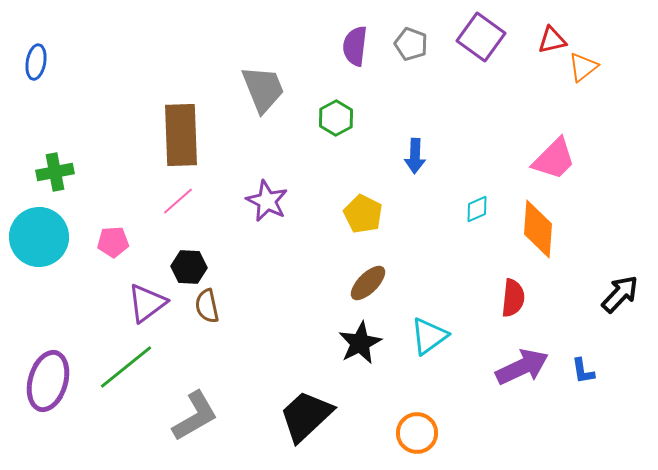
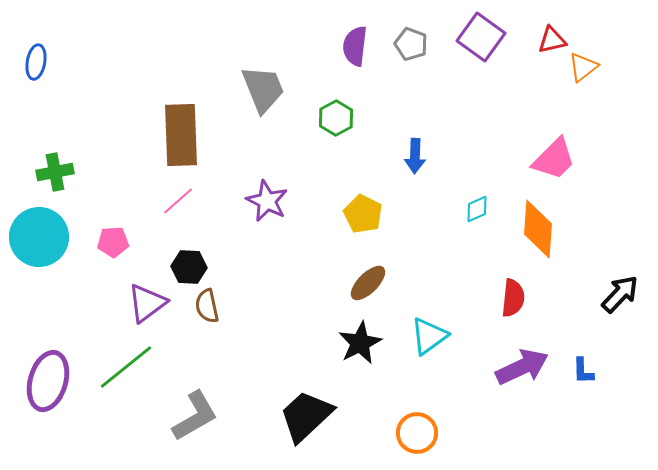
blue L-shape: rotated 8 degrees clockwise
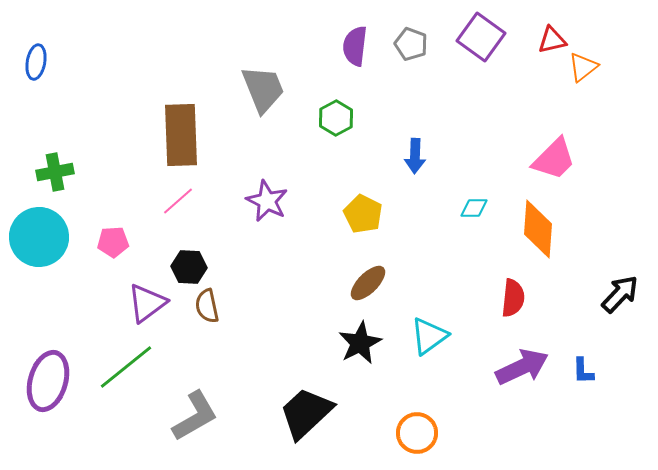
cyan diamond: moved 3 px left, 1 px up; rotated 24 degrees clockwise
black trapezoid: moved 3 px up
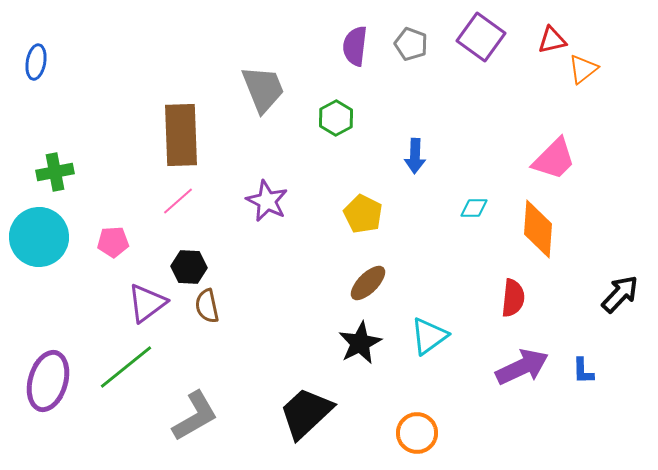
orange triangle: moved 2 px down
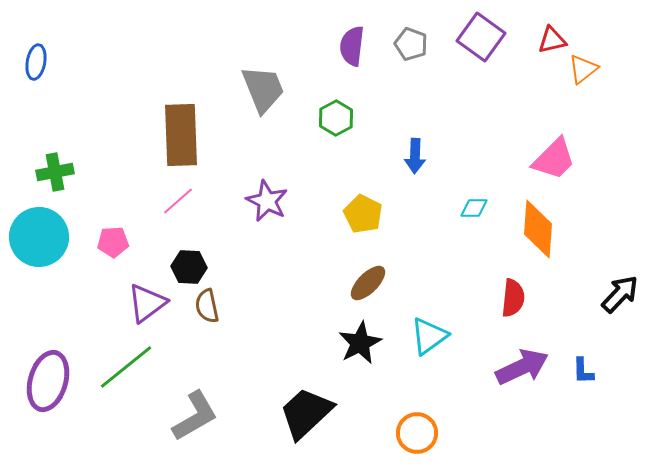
purple semicircle: moved 3 px left
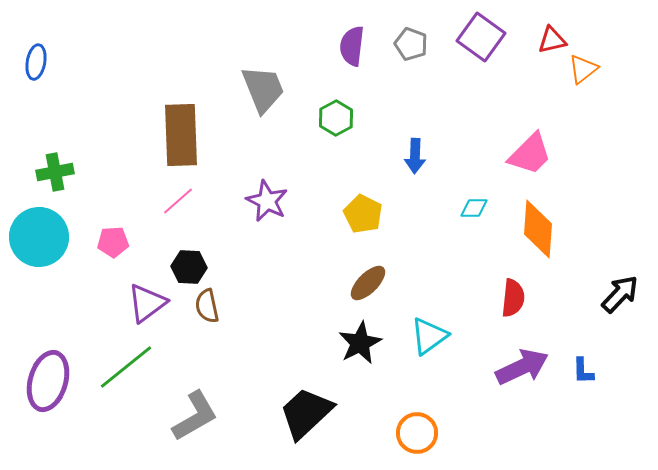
pink trapezoid: moved 24 px left, 5 px up
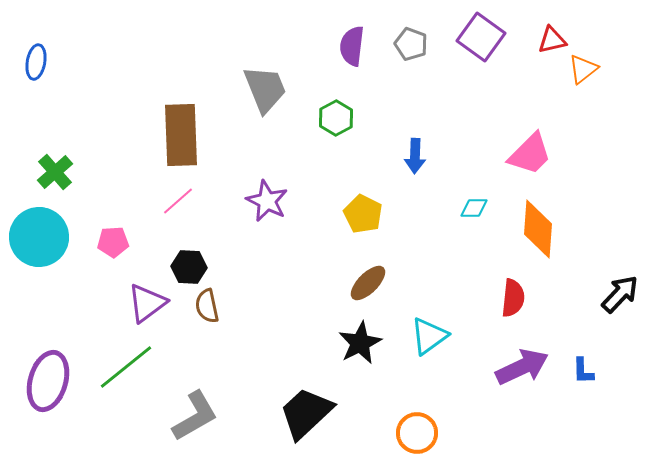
gray trapezoid: moved 2 px right
green cross: rotated 30 degrees counterclockwise
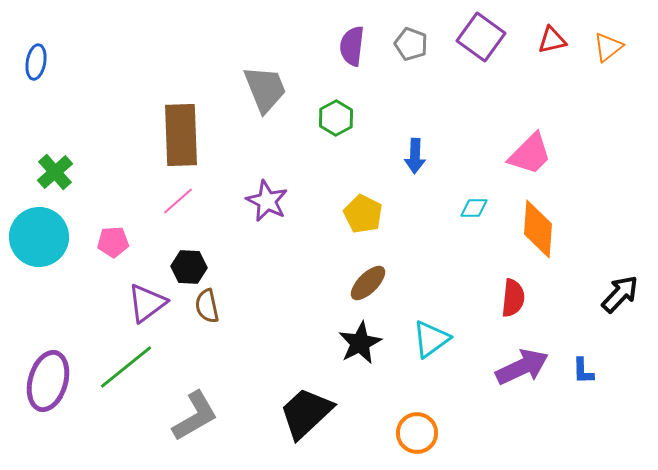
orange triangle: moved 25 px right, 22 px up
cyan triangle: moved 2 px right, 3 px down
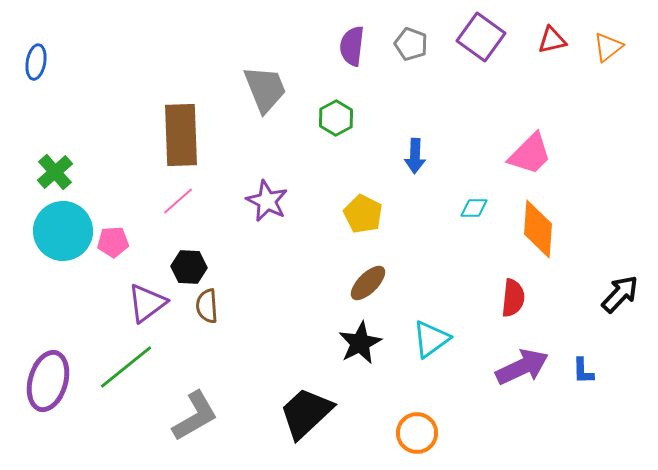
cyan circle: moved 24 px right, 6 px up
brown semicircle: rotated 8 degrees clockwise
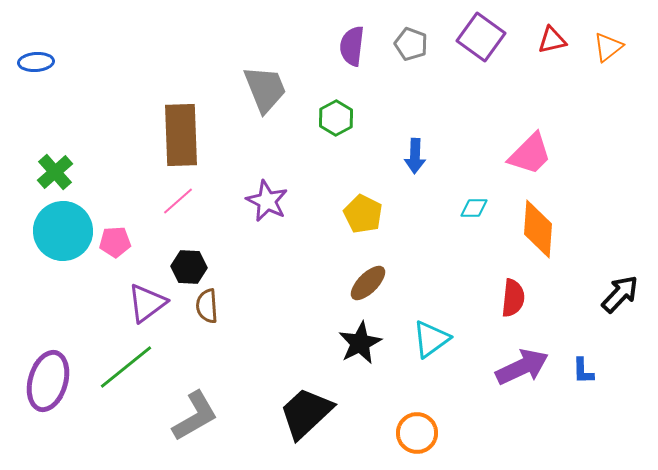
blue ellipse: rotated 76 degrees clockwise
pink pentagon: moved 2 px right
